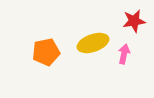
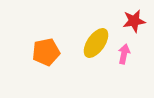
yellow ellipse: moved 3 px right; rotated 36 degrees counterclockwise
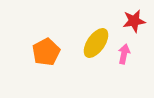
orange pentagon: rotated 16 degrees counterclockwise
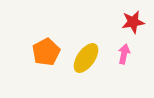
red star: moved 1 px left, 1 px down
yellow ellipse: moved 10 px left, 15 px down
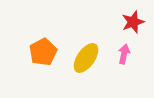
red star: rotated 10 degrees counterclockwise
orange pentagon: moved 3 px left
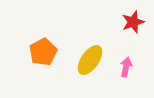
pink arrow: moved 2 px right, 13 px down
yellow ellipse: moved 4 px right, 2 px down
